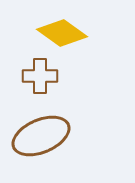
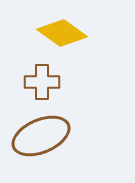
brown cross: moved 2 px right, 6 px down
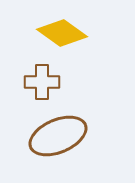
brown ellipse: moved 17 px right
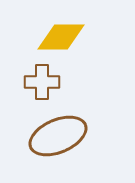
yellow diamond: moved 1 px left, 4 px down; rotated 36 degrees counterclockwise
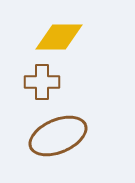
yellow diamond: moved 2 px left
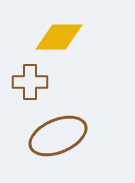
brown cross: moved 12 px left
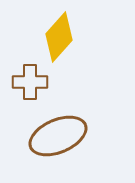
yellow diamond: rotated 48 degrees counterclockwise
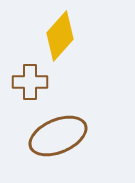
yellow diamond: moved 1 px right, 1 px up
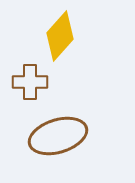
brown ellipse: rotated 6 degrees clockwise
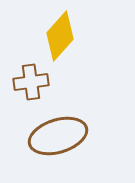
brown cross: moved 1 px right; rotated 8 degrees counterclockwise
